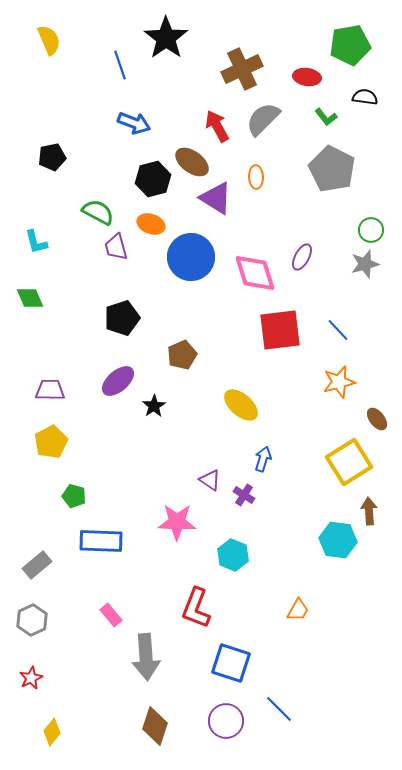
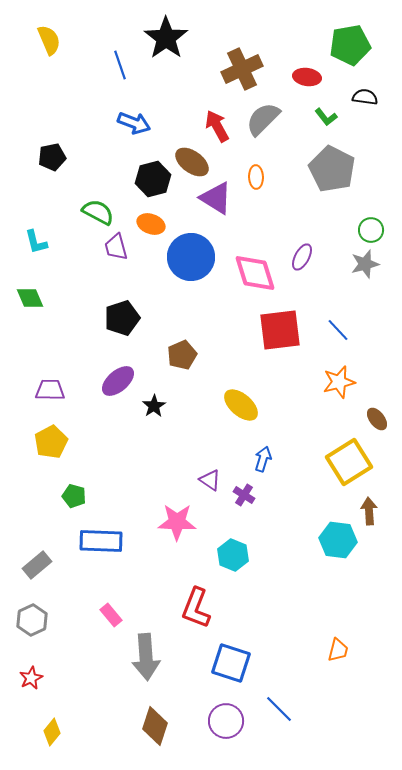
orange trapezoid at (298, 610): moved 40 px right, 40 px down; rotated 15 degrees counterclockwise
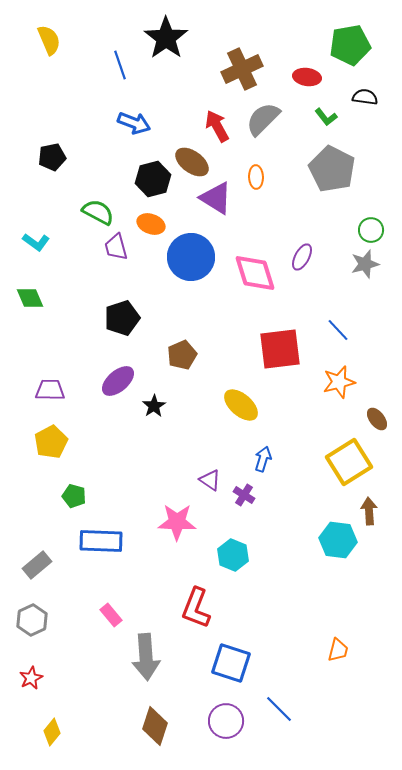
cyan L-shape at (36, 242): rotated 40 degrees counterclockwise
red square at (280, 330): moved 19 px down
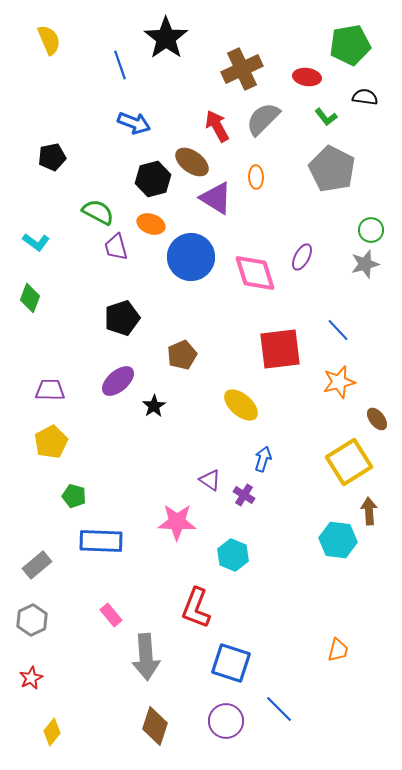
green diamond at (30, 298): rotated 44 degrees clockwise
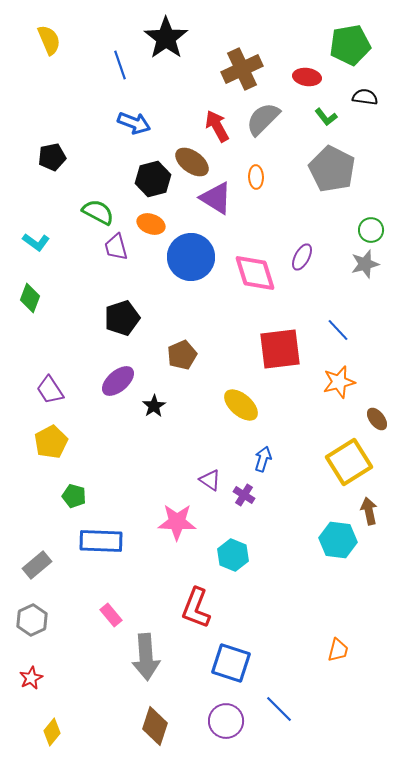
purple trapezoid at (50, 390): rotated 124 degrees counterclockwise
brown arrow at (369, 511): rotated 8 degrees counterclockwise
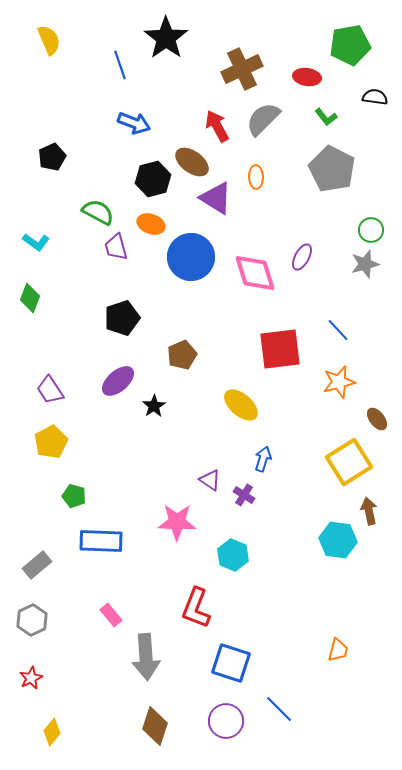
black semicircle at (365, 97): moved 10 px right
black pentagon at (52, 157): rotated 12 degrees counterclockwise
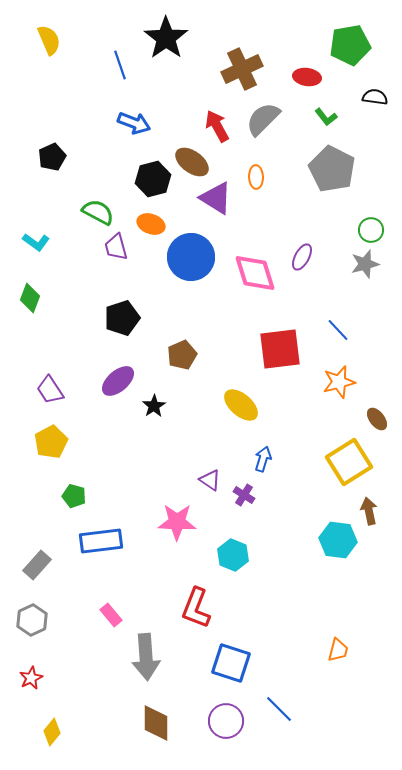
blue rectangle at (101, 541): rotated 9 degrees counterclockwise
gray rectangle at (37, 565): rotated 8 degrees counterclockwise
brown diamond at (155, 726): moved 1 px right, 3 px up; rotated 18 degrees counterclockwise
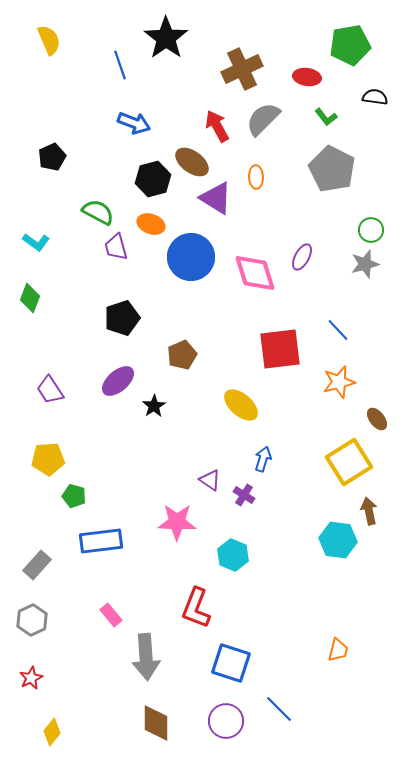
yellow pentagon at (51, 442): moved 3 px left, 17 px down; rotated 24 degrees clockwise
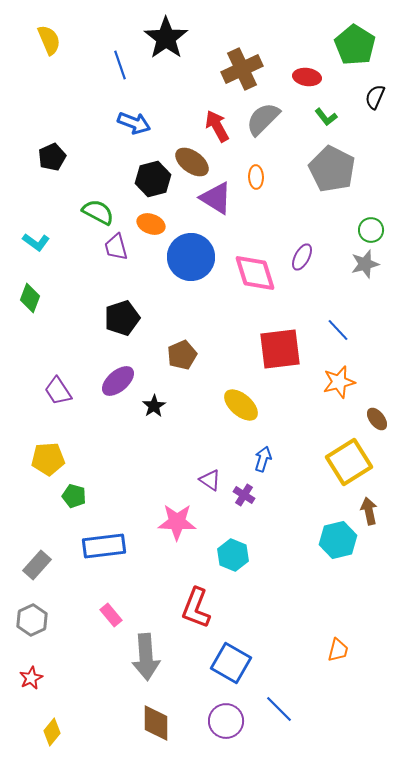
green pentagon at (350, 45): moved 5 px right; rotated 30 degrees counterclockwise
black semicircle at (375, 97): rotated 75 degrees counterclockwise
purple trapezoid at (50, 390): moved 8 px right, 1 px down
cyan hexagon at (338, 540): rotated 21 degrees counterclockwise
blue rectangle at (101, 541): moved 3 px right, 5 px down
blue square at (231, 663): rotated 12 degrees clockwise
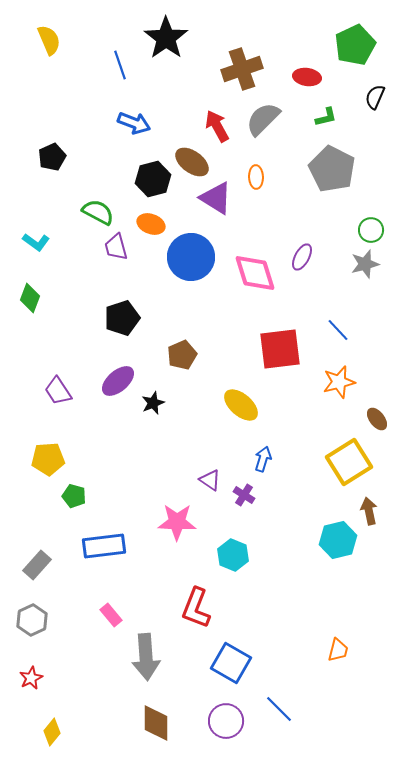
green pentagon at (355, 45): rotated 15 degrees clockwise
brown cross at (242, 69): rotated 6 degrees clockwise
green L-shape at (326, 117): rotated 65 degrees counterclockwise
black star at (154, 406): moved 1 px left, 3 px up; rotated 10 degrees clockwise
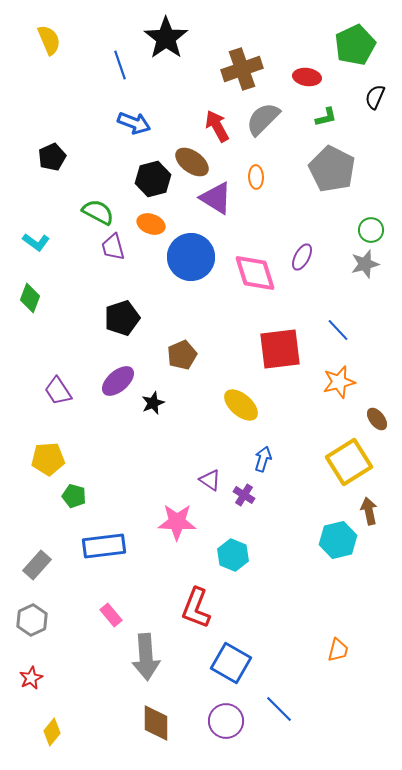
purple trapezoid at (116, 247): moved 3 px left
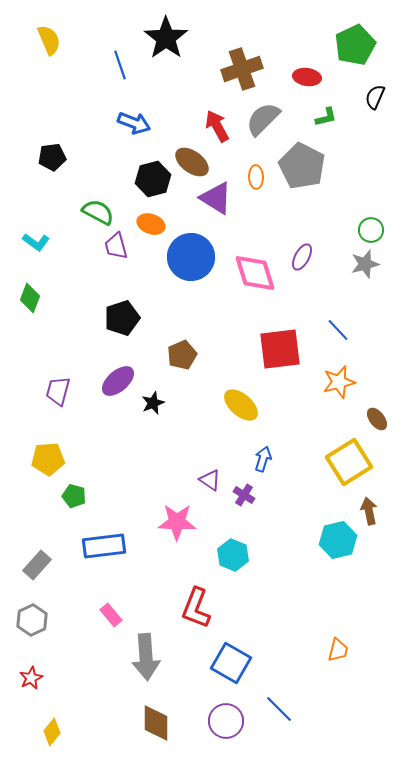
black pentagon at (52, 157): rotated 16 degrees clockwise
gray pentagon at (332, 169): moved 30 px left, 3 px up
purple trapezoid at (113, 247): moved 3 px right, 1 px up
purple trapezoid at (58, 391): rotated 48 degrees clockwise
